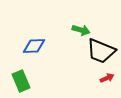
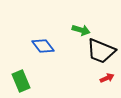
blue diamond: moved 9 px right; rotated 55 degrees clockwise
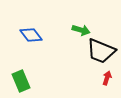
blue diamond: moved 12 px left, 11 px up
red arrow: rotated 48 degrees counterclockwise
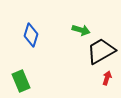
blue diamond: rotated 55 degrees clockwise
black trapezoid: rotated 128 degrees clockwise
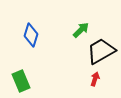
green arrow: rotated 60 degrees counterclockwise
red arrow: moved 12 px left, 1 px down
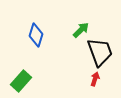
blue diamond: moved 5 px right
black trapezoid: moved 1 px left, 1 px down; rotated 100 degrees clockwise
green rectangle: rotated 65 degrees clockwise
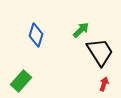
black trapezoid: rotated 12 degrees counterclockwise
red arrow: moved 9 px right, 5 px down
